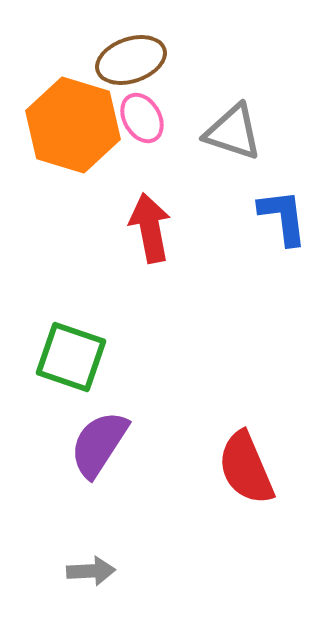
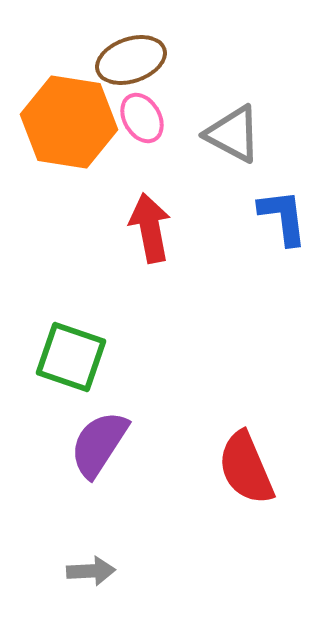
orange hexagon: moved 4 px left, 3 px up; rotated 8 degrees counterclockwise
gray triangle: moved 2 px down; rotated 10 degrees clockwise
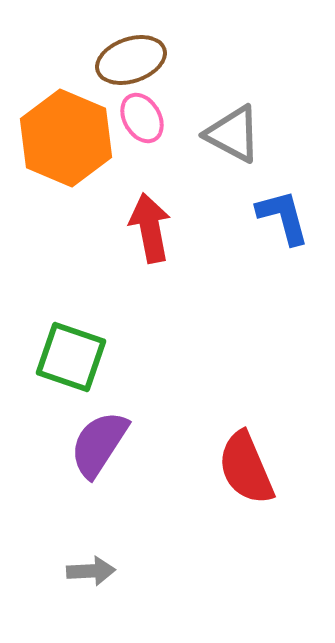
orange hexagon: moved 3 px left, 16 px down; rotated 14 degrees clockwise
blue L-shape: rotated 8 degrees counterclockwise
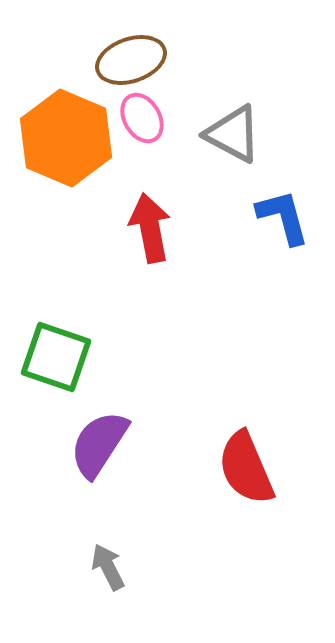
green square: moved 15 px left
gray arrow: moved 17 px right, 4 px up; rotated 114 degrees counterclockwise
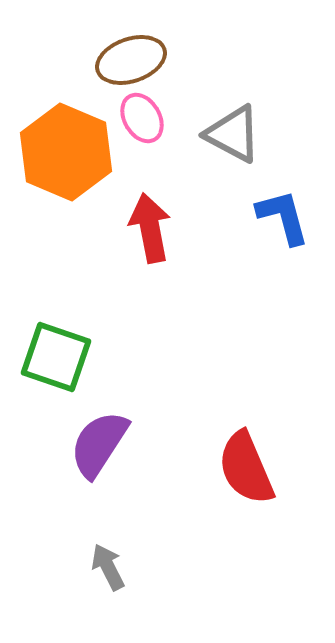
orange hexagon: moved 14 px down
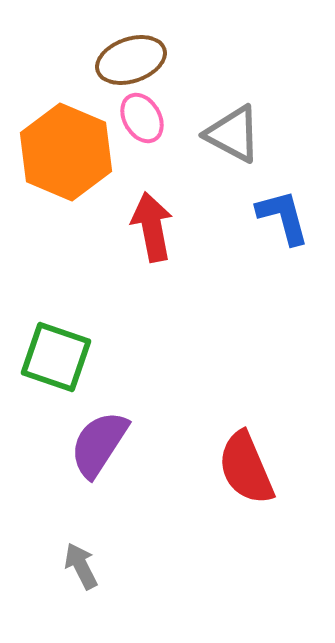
red arrow: moved 2 px right, 1 px up
gray arrow: moved 27 px left, 1 px up
